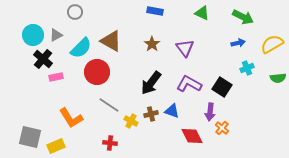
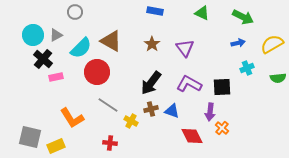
black square: rotated 36 degrees counterclockwise
gray line: moved 1 px left
brown cross: moved 5 px up
orange L-shape: moved 1 px right
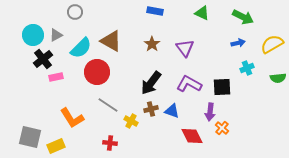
black cross: rotated 12 degrees clockwise
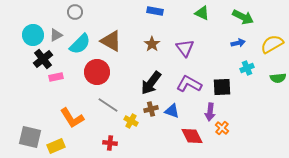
cyan semicircle: moved 1 px left, 4 px up
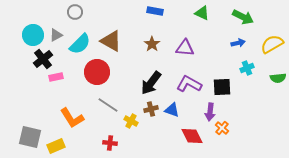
purple triangle: rotated 48 degrees counterclockwise
blue triangle: moved 1 px up
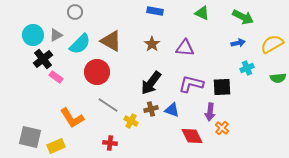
pink rectangle: rotated 48 degrees clockwise
purple L-shape: moved 2 px right; rotated 15 degrees counterclockwise
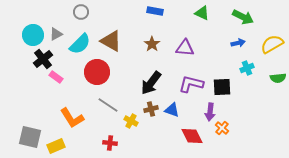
gray circle: moved 6 px right
gray triangle: moved 1 px up
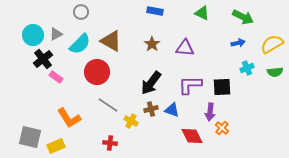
green semicircle: moved 3 px left, 6 px up
purple L-shape: moved 1 px left, 1 px down; rotated 15 degrees counterclockwise
orange L-shape: moved 3 px left
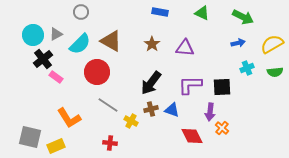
blue rectangle: moved 5 px right, 1 px down
